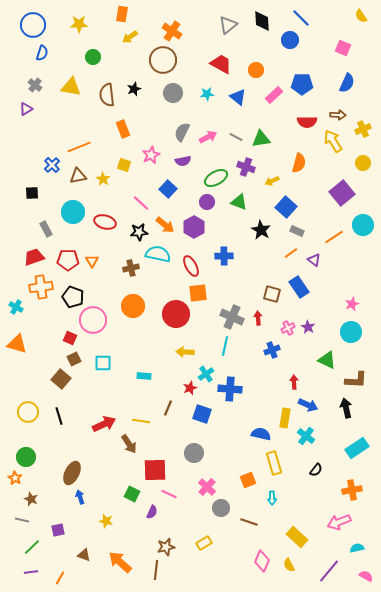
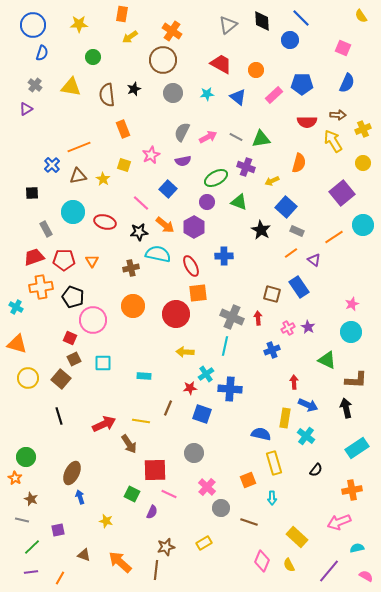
red pentagon at (68, 260): moved 4 px left
red star at (190, 388): rotated 16 degrees clockwise
yellow circle at (28, 412): moved 34 px up
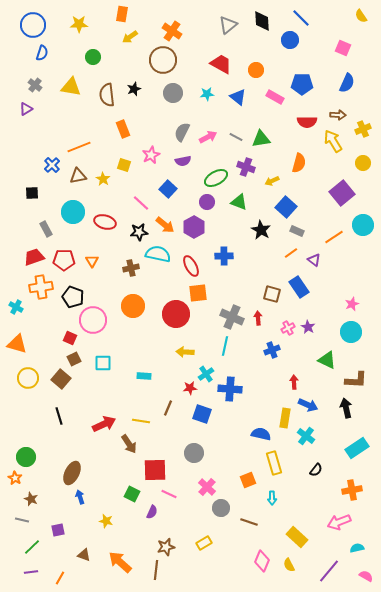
pink rectangle at (274, 95): moved 1 px right, 2 px down; rotated 72 degrees clockwise
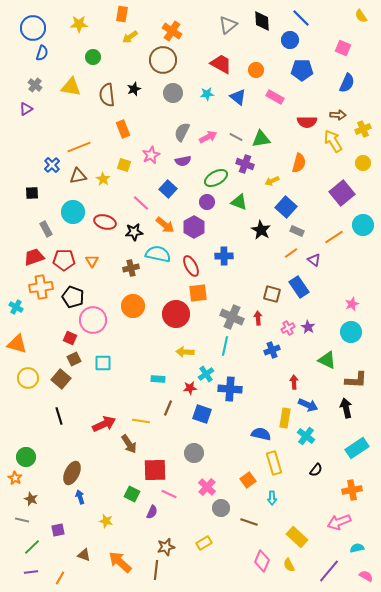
blue circle at (33, 25): moved 3 px down
blue pentagon at (302, 84): moved 14 px up
purple cross at (246, 167): moved 1 px left, 3 px up
black star at (139, 232): moved 5 px left
cyan rectangle at (144, 376): moved 14 px right, 3 px down
orange square at (248, 480): rotated 14 degrees counterclockwise
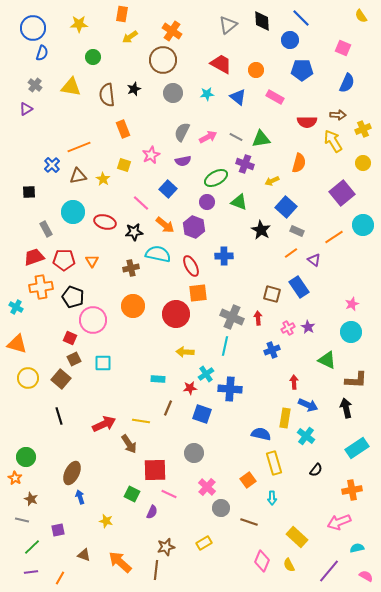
black square at (32, 193): moved 3 px left, 1 px up
purple hexagon at (194, 227): rotated 10 degrees counterclockwise
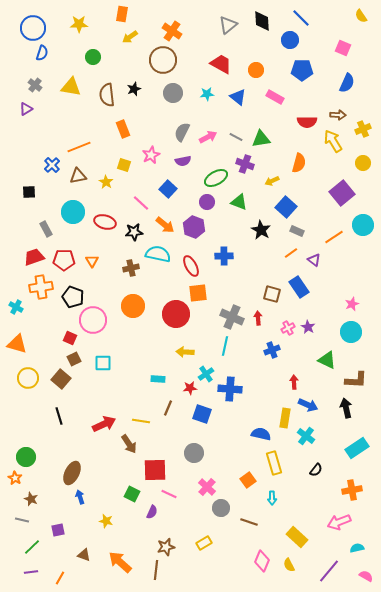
yellow star at (103, 179): moved 3 px right, 3 px down
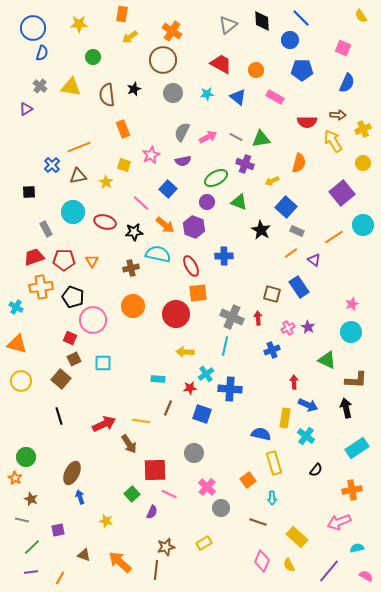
gray cross at (35, 85): moved 5 px right, 1 px down
yellow circle at (28, 378): moved 7 px left, 3 px down
green square at (132, 494): rotated 21 degrees clockwise
brown line at (249, 522): moved 9 px right
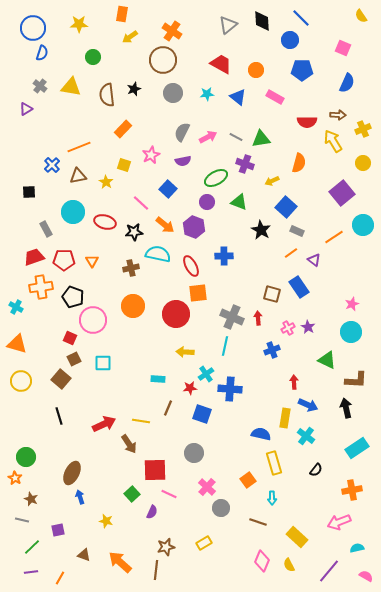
orange rectangle at (123, 129): rotated 66 degrees clockwise
